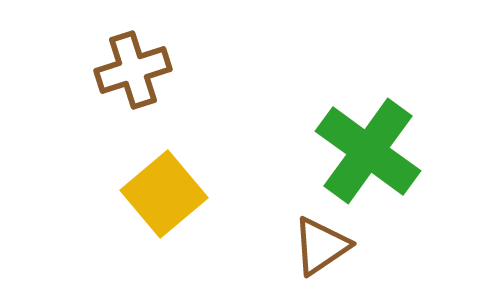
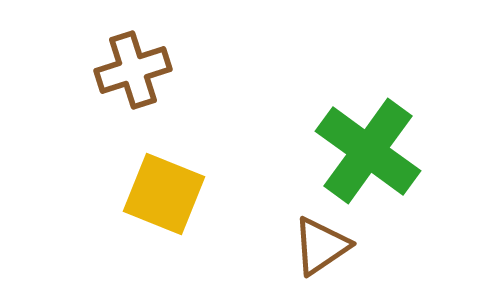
yellow square: rotated 28 degrees counterclockwise
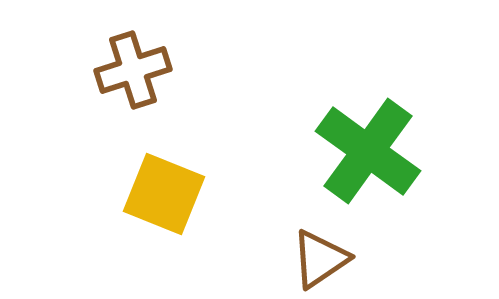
brown triangle: moved 1 px left, 13 px down
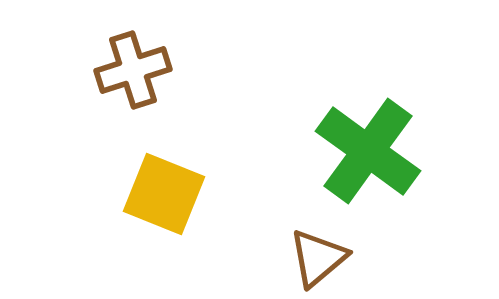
brown triangle: moved 2 px left, 1 px up; rotated 6 degrees counterclockwise
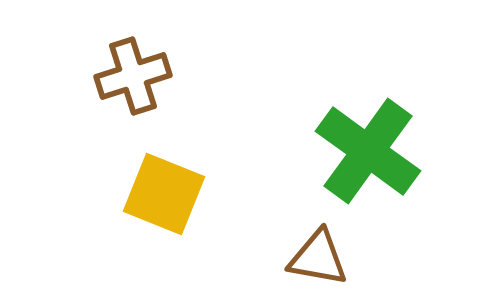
brown cross: moved 6 px down
brown triangle: rotated 50 degrees clockwise
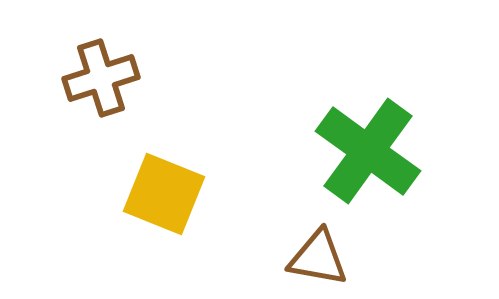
brown cross: moved 32 px left, 2 px down
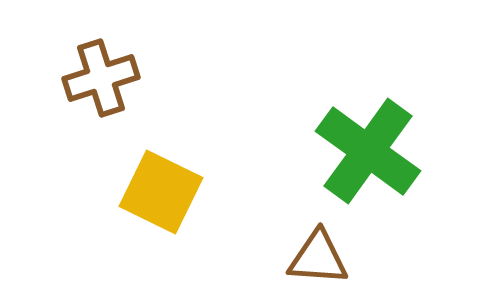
yellow square: moved 3 px left, 2 px up; rotated 4 degrees clockwise
brown triangle: rotated 6 degrees counterclockwise
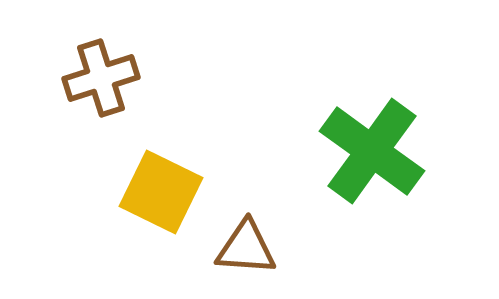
green cross: moved 4 px right
brown triangle: moved 72 px left, 10 px up
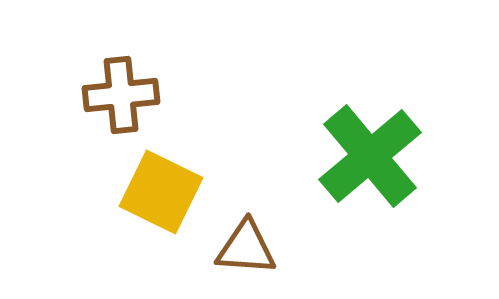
brown cross: moved 20 px right, 17 px down; rotated 12 degrees clockwise
green cross: moved 2 px left, 5 px down; rotated 14 degrees clockwise
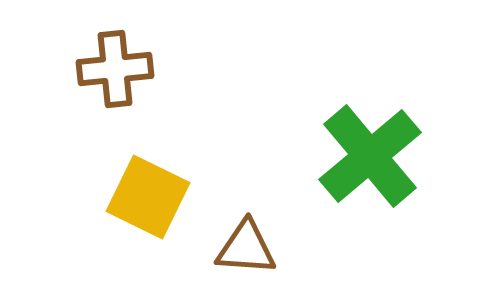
brown cross: moved 6 px left, 26 px up
yellow square: moved 13 px left, 5 px down
